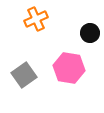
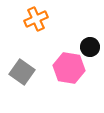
black circle: moved 14 px down
gray square: moved 2 px left, 3 px up; rotated 20 degrees counterclockwise
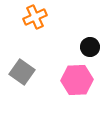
orange cross: moved 1 px left, 2 px up
pink hexagon: moved 8 px right, 12 px down; rotated 12 degrees counterclockwise
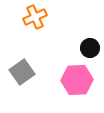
black circle: moved 1 px down
gray square: rotated 20 degrees clockwise
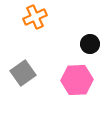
black circle: moved 4 px up
gray square: moved 1 px right, 1 px down
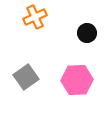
black circle: moved 3 px left, 11 px up
gray square: moved 3 px right, 4 px down
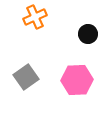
black circle: moved 1 px right, 1 px down
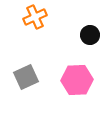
black circle: moved 2 px right, 1 px down
gray square: rotated 10 degrees clockwise
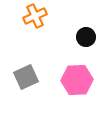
orange cross: moved 1 px up
black circle: moved 4 px left, 2 px down
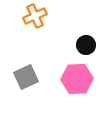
black circle: moved 8 px down
pink hexagon: moved 1 px up
